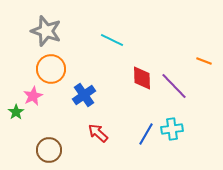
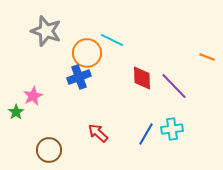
orange line: moved 3 px right, 4 px up
orange circle: moved 36 px right, 16 px up
blue cross: moved 5 px left, 18 px up; rotated 15 degrees clockwise
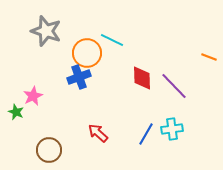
orange line: moved 2 px right
green star: rotated 14 degrees counterclockwise
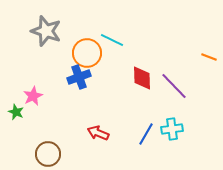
red arrow: rotated 20 degrees counterclockwise
brown circle: moved 1 px left, 4 px down
